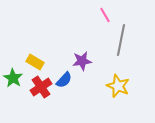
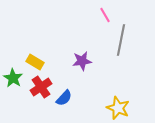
blue semicircle: moved 18 px down
yellow star: moved 22 px down
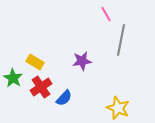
pink line: moved 1 px right, 1 px up
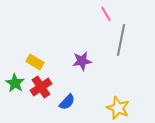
green star: moved 2 px right, 5 px down
blue semicircle: moved 3 px right, 4 px down
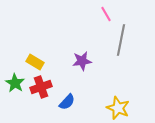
red cross: rotated 15 degrees clockwise
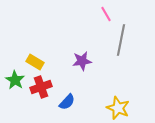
green star: moved 3 px up
